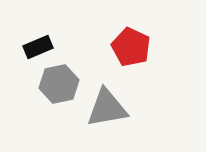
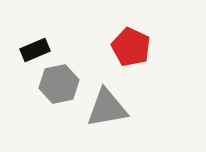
black rectangle: moved 3 px left, 3 px down
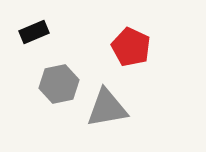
black rectangle: moved 1 px left, 18 px up
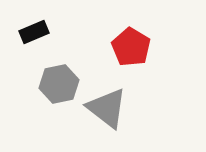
red pentagon: rotated 6 degrees clockwise
gray triangle: rotated 48 degrees clockwise
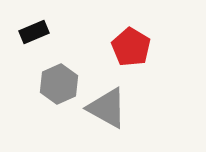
gray hexagon: rotated 12 degrees counterclockwise
gray triangle: rotated 9 degrees counterclockwise
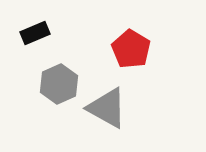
black rectangle: moved 1 px right, 1 px down
red pentagon: moved 2 px down
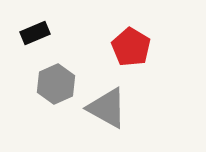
red pentagon: moved 2 px up
gray hexagon: moved 3 px left
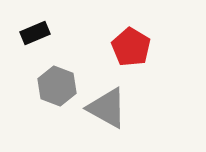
gray hexagon: moved 1 px right, 2 px down; rotated 15 degrees counterclockwise
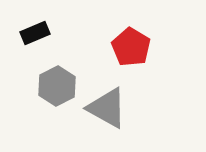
gray hexagon: rotated 12 degrees clockwise
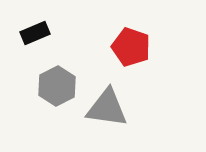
red pentagon: rotated 12 degrees counterclockwise
gray triangle: rotated 21 degrees counterclockwise
